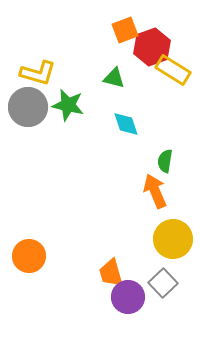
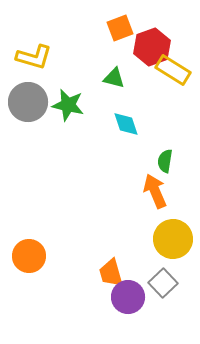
orange square: moved 5 px left, 2 px up
yellow L-shape: moved 4 px left, 16 px up
gray circle: moved 5 px up
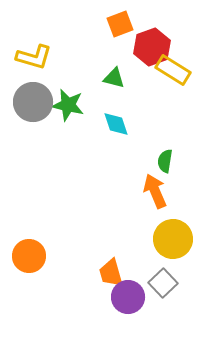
orange square: moved 4 px up
gray circle: moved 5 px right
cyan diamond: moved 10 px left
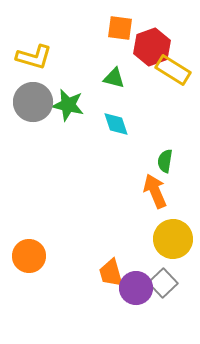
orange square: moved 4 px down; rotated 28 degrees clockwise
purple circle: moved 8 px right, 9 px up
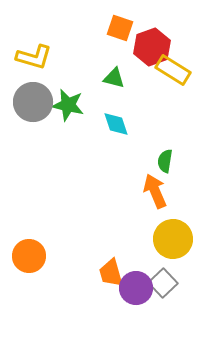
orange square: rotated 12 degrees clockwise
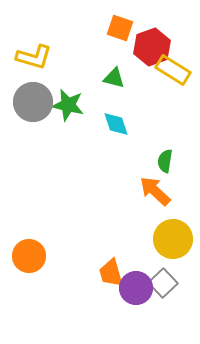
orange arrow: rotated 24 degrees counterclockwise
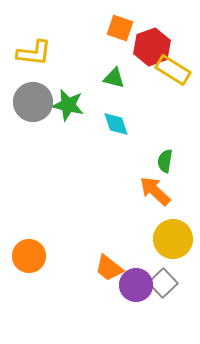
yellow L-shape: moved 4 px up; rotated 9 degrees counterclockwise
orange trapezoid: moved 2 px left, 5 px up; rotated 36 degrees counterclockwise
purple circle: moved 3 px up
